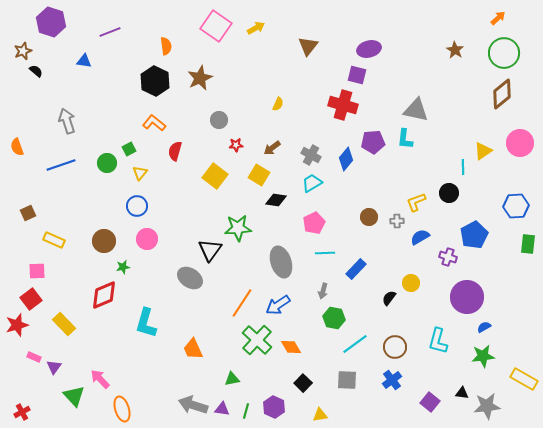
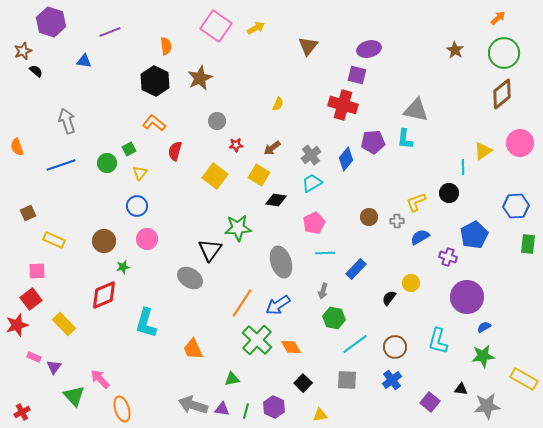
gray circle at (219, 120): moved 2 px left, 1 px down
gray cross at (311, 155): rotated 24 degrees clockwise
black triangle at (462, 393): moved 1 px left, 4 px up
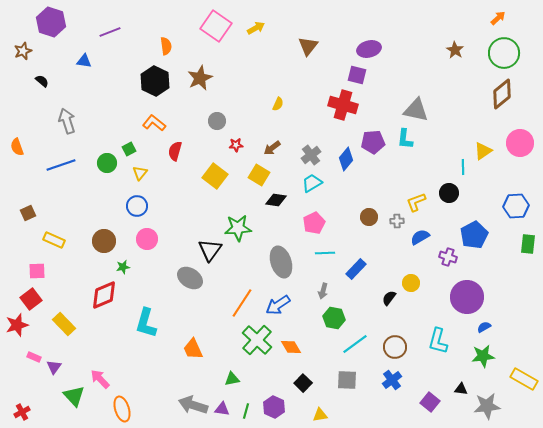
black semicircle at (36, 71): moved 6 px right, 10 px down
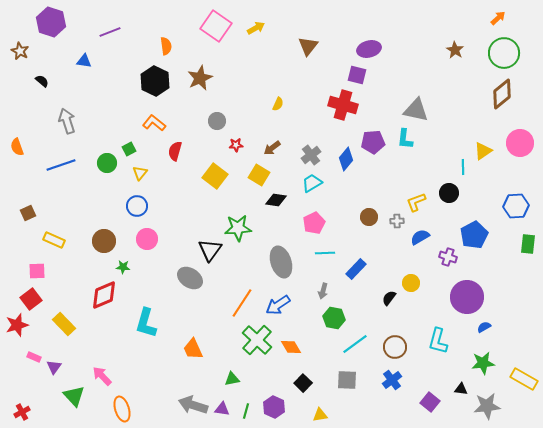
brown star at (23, 51): moved 3 px left; rotated 24 degrees counterclockwise
green star at (123, 267): rotated 16 degrees clockwise
green star at (483, 356): moved 7 px down
pink arrow at (100, 379): moved 2 px right, 3 px up
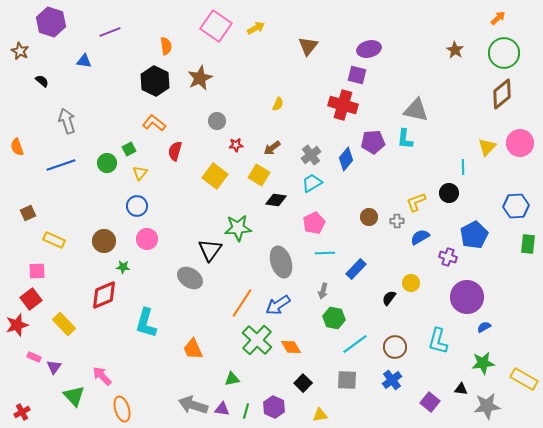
yellow triangle at (483, 151): moved 4 px right, 4 px up; rotated 12 degrees counterclockwise
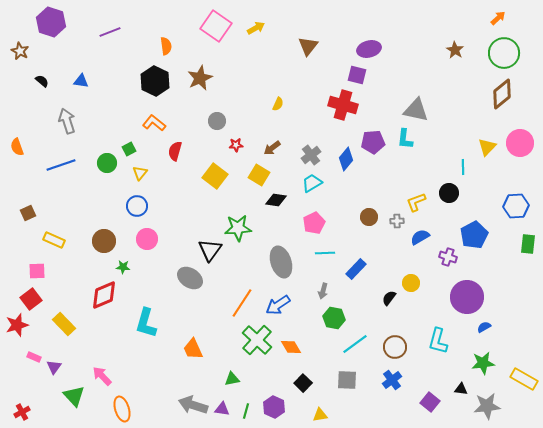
blue triangle at (84, 61): moved 3 px left, 20 px down
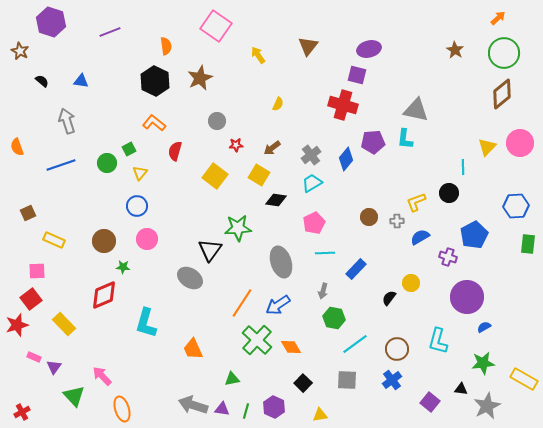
yellow arrow at (256, 28): moved 2 px right, 27 px down; rotated 96 degrees counterclockwise
brown circle at (395, 347): moved 2 px right, 2 px down
gray star at (487, 406): rotated 20 degrees counterclockwise
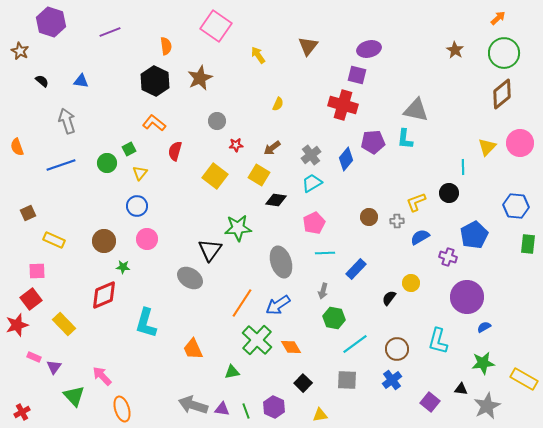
blue hexagon at (516, 206): rotated 10 degrees clockwise
green triangle at (232, 379): moved 7 px up
green line at (246, 411): rotated 35 degrees counterclockwise
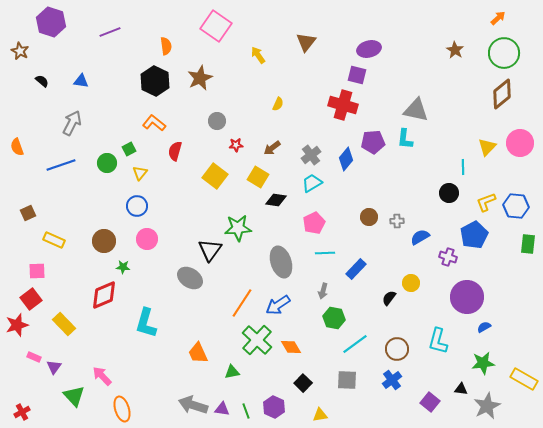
brown triangle at (308, 46): moved 2 px left, 4 px up
gray arrow at (67, 121): moved 5 px right, 2 px down; rotated 45 degrees clockwise
yellow square at (259, 175): moved 1 px left, 2 px down
yellow L-shape at (416, 202): moved 70 px right
orange trapezoid at (193, 349): moved 5 px right, 4 px down
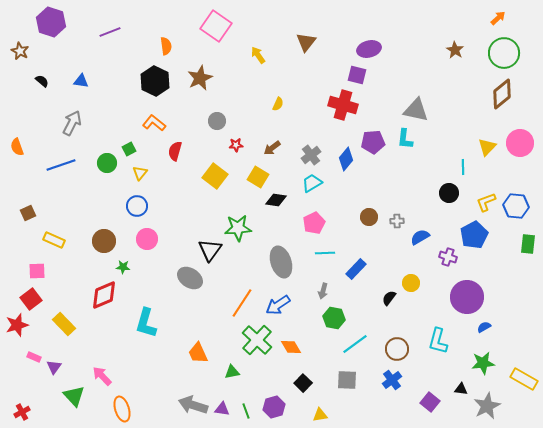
purple hexagon at (274, 407): rotated 20 degrees clockwise
